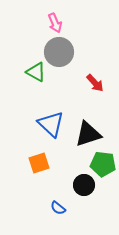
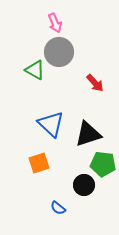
green triangle: moved 1 px left, 2 px up
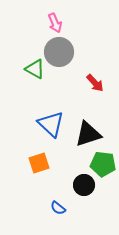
green triangle: moved 1 px up
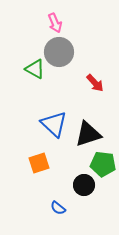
blue triangle: moved 3 px right
